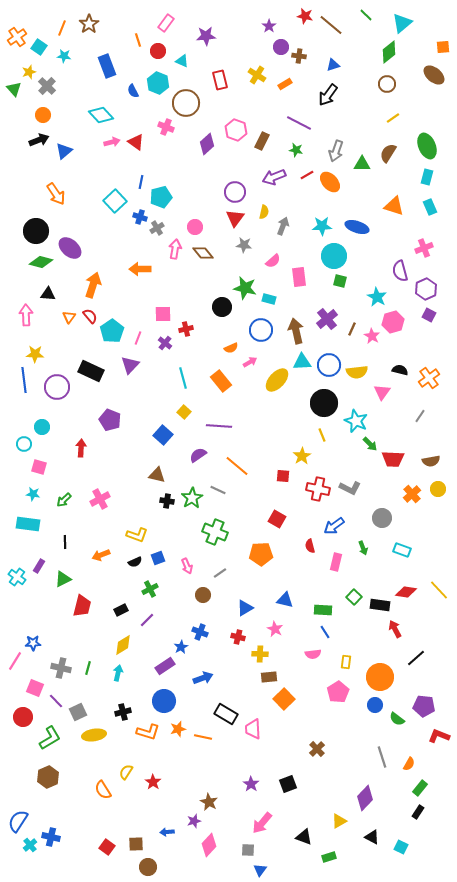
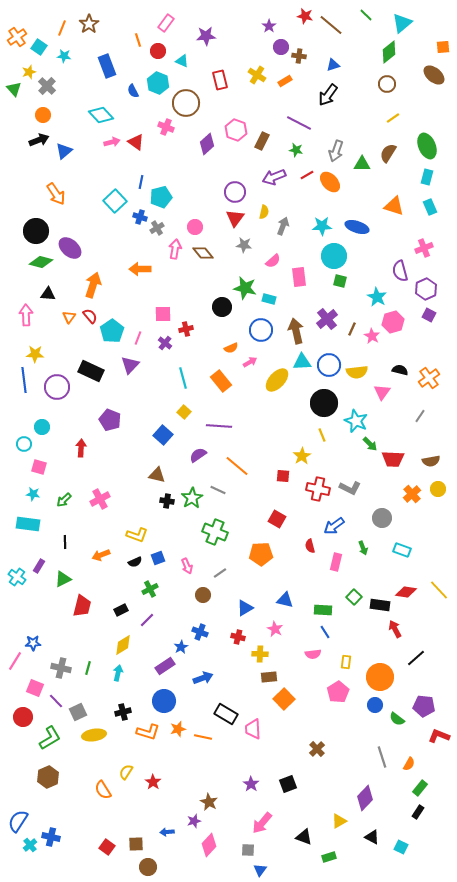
orange rectangle at (285, 84): moved 3 px up
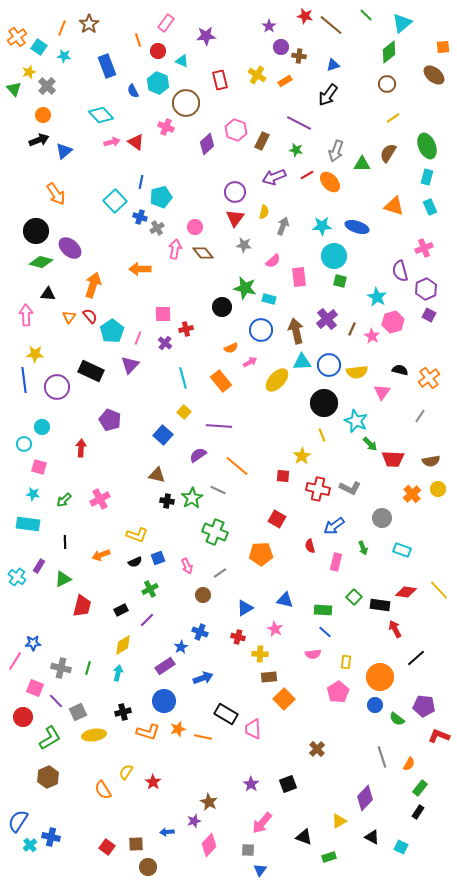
blue line at (325, 632): rotated 16 degrees counterclockwise
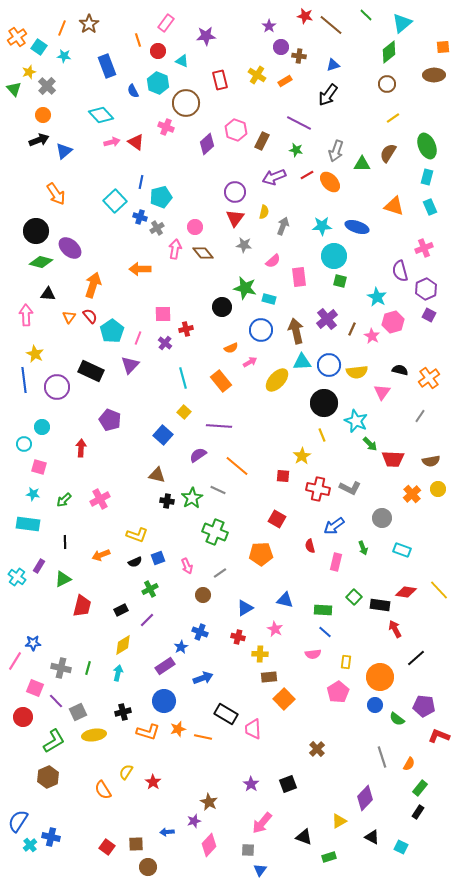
brown ellipse at (434, 75): rotated 40 degrees counterclockwise
yellow star at (35, 354): rotated 24 degrees clockwise
green L-shape at (50, 738): moved 4 px right, 3 px down
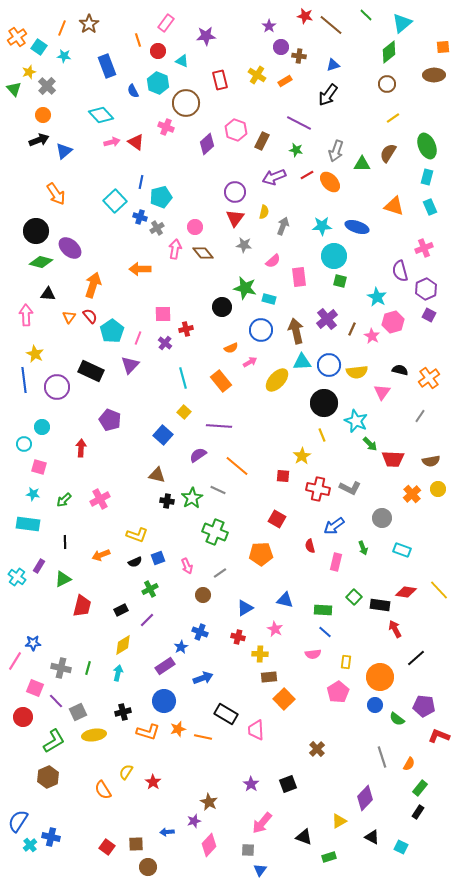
pink trapezoid at (253, 729): moved 3 px right, 1 px down
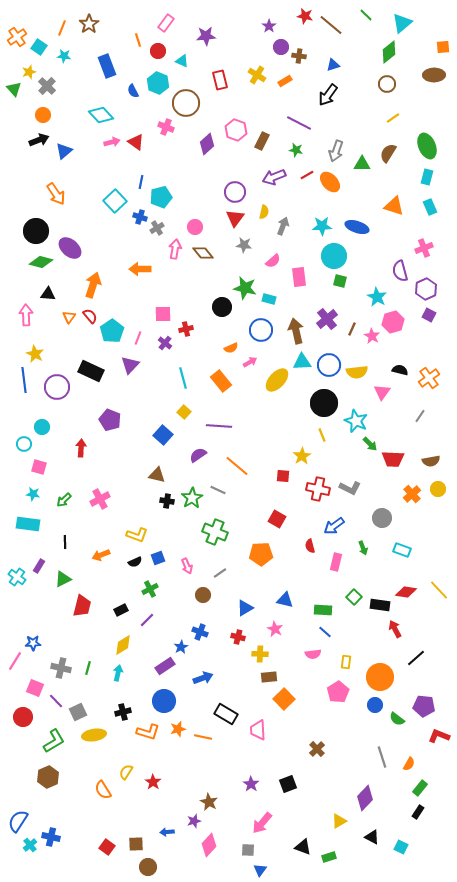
pink trapezoid at (256, 730): moved 2 px right
black triangle at (304, 837): moved 1 px left, 10 px down
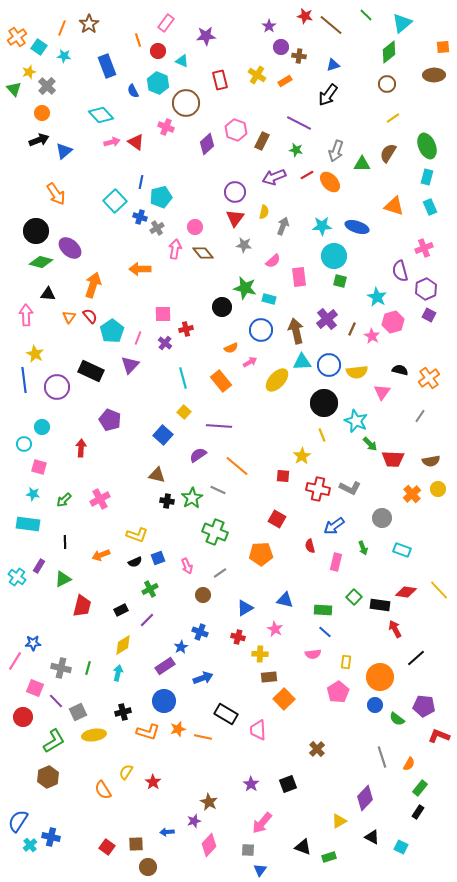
orange circle at (43, 115): moved 1 px left, 2 px up
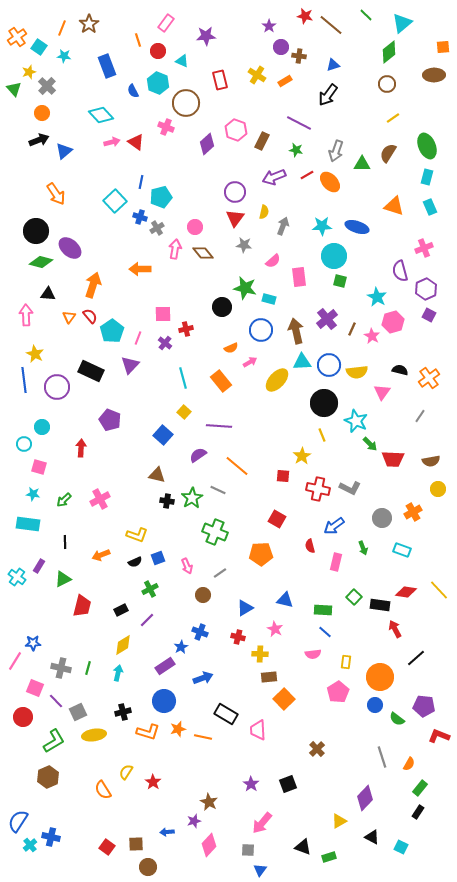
orange cross at (412, 494): moved 1 px right, 18 px down; rotated 12 degrees clockwise
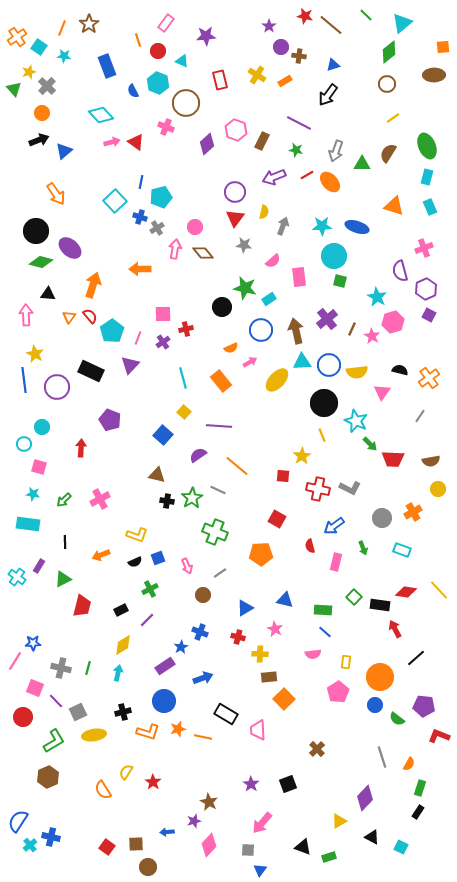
cyan rectangle at (269, 299): rotated 48 degrees counterclockwise
purple cross at (165, 343): moved 2 px left, 1 px up; rotated 16 degrees clockwise
green rectangle at (420, 788): rotated 21 degrees counterclockwise
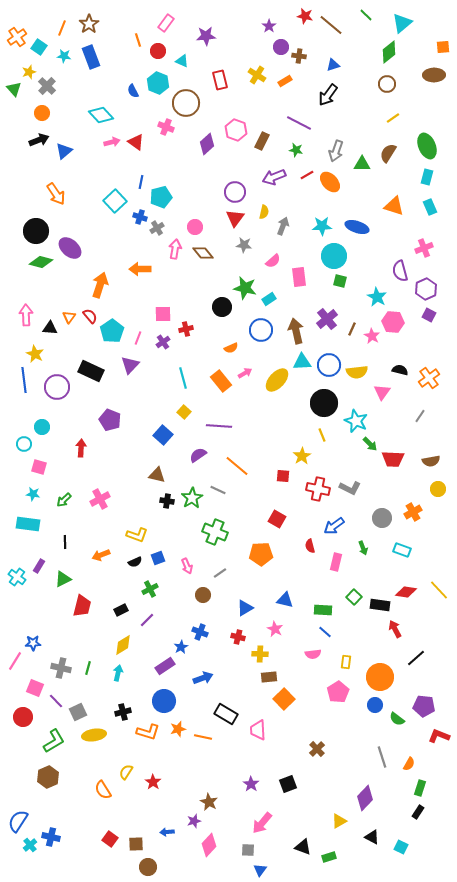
blue rectangle at (107, 66): moved 16 px left, 9 px up
orange arrow at (93, 285): moved 7 px right
black triangle at (48, 294): moved 2 px right, 34 px down
pink hexagon at (393, 322): rotated 20 degrees clockwise
pink arrow at (250, 362): moved 5 px left, 11 px down
red square at (107, 847): moved 3 px right, 8 px up
